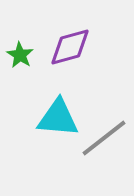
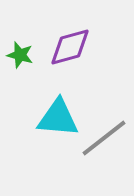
green star: rotated 16 degrees counterclockwise
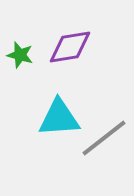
purple diamond: rotated 6 degrees clockwise
cyan triangle: moved 1 px right; rotated 9 degrees counterclockwise
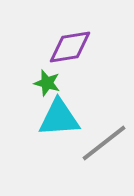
green star: moved 27 px right, 28 px down
gray line: moved 5 px down
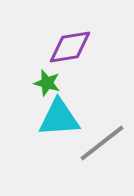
gray line: moved 2 px left
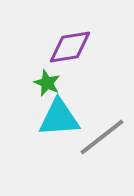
green star: rotated 8 degrees clockwise
gray line: moved 6 px up
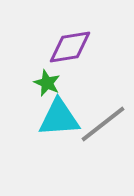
gray line: moved 1 px right, 13 px up
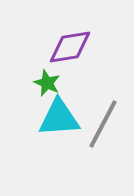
gray line: rotated 24 degrees counterclockwise
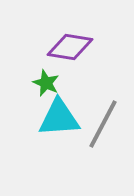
purple diamond: rotated 18 degrees clockwise
green star: moved 1 px left
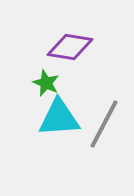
gray line: moved 1 px right
